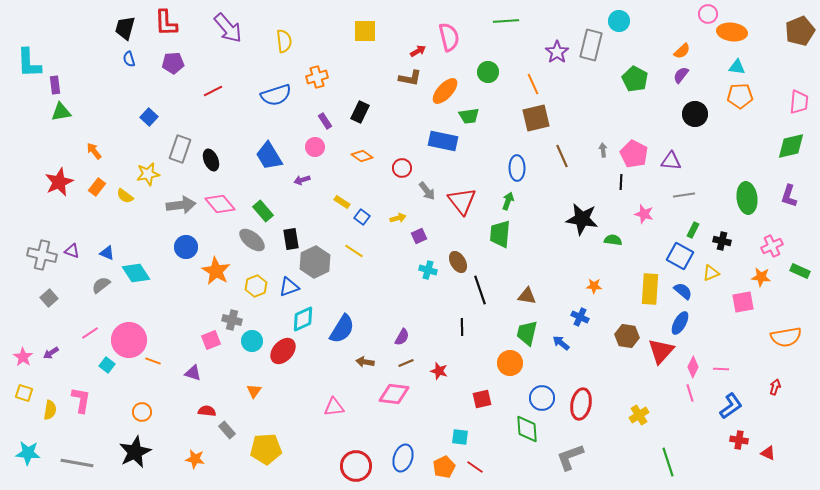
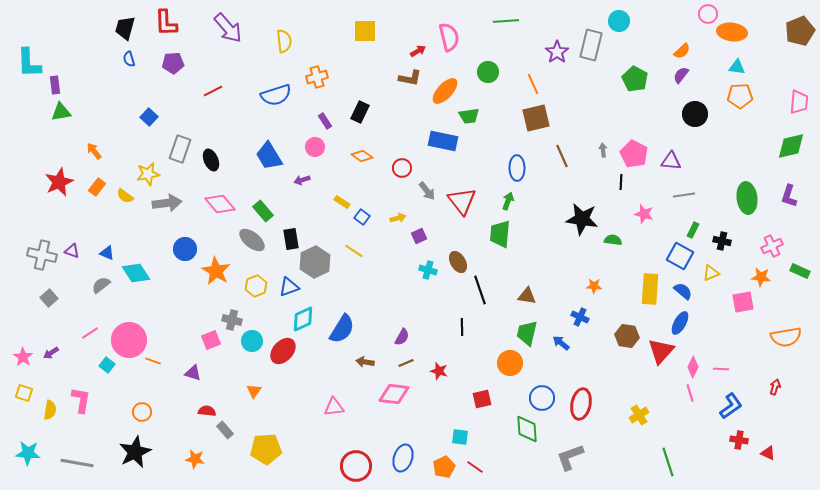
gray arrow at (181, 205): moved 14 px left, 2 px up
blue circle at (186, 247): moved 1 px left, 2 px down
gray rectangle at (227, 430): moved 2 px left
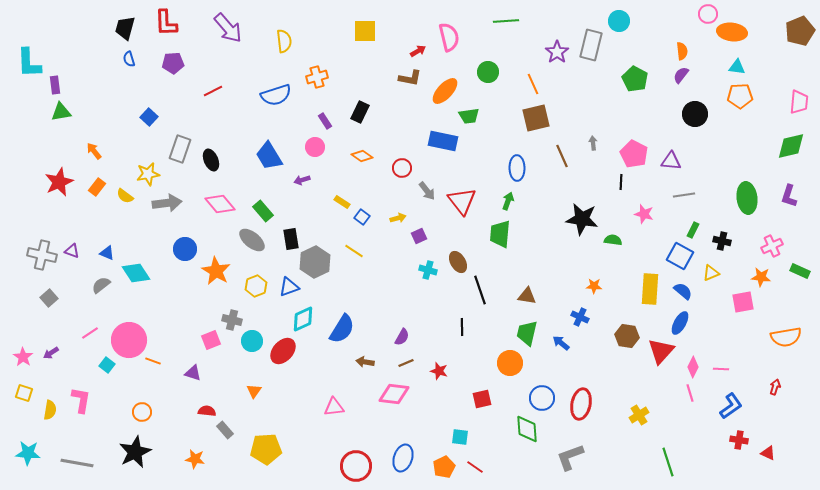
orange semicircle at (682, 51): rotated 54 degrees counterclockwise
gray arrow at (603, 150): moved 10 px left, 7 px up
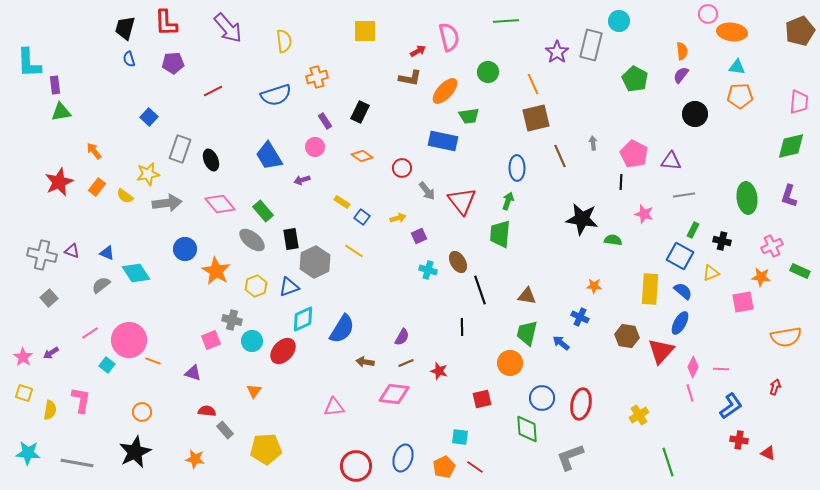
brown line at (562, 156): moved 2 px left
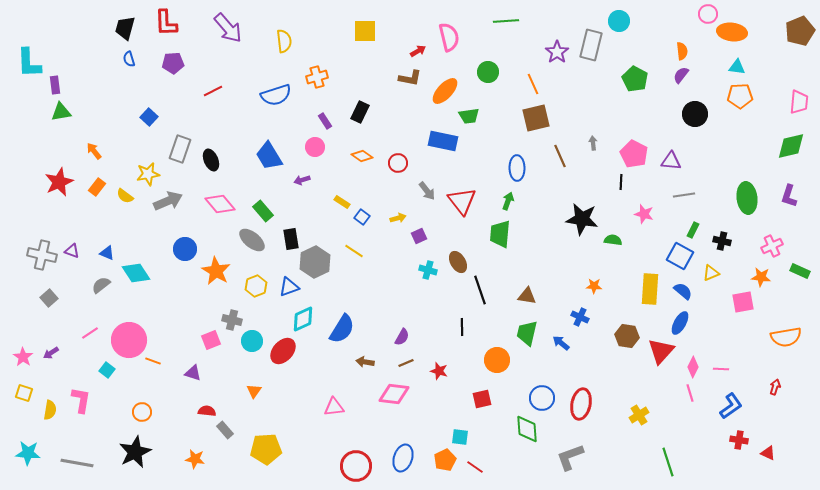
red circle at (402, 168): moved 4 px left, 5 px up
gray arrow at (167, 203): moved 1 px right, 2 px up; rotated 16 degrees counterclockwise
orange circle at (510, 363): moved 13 px left, 3 px up
cyan square at (107, 365): moved 5 px down
orange pentagon at (444, 467): moved 1 px right, 7 px up
